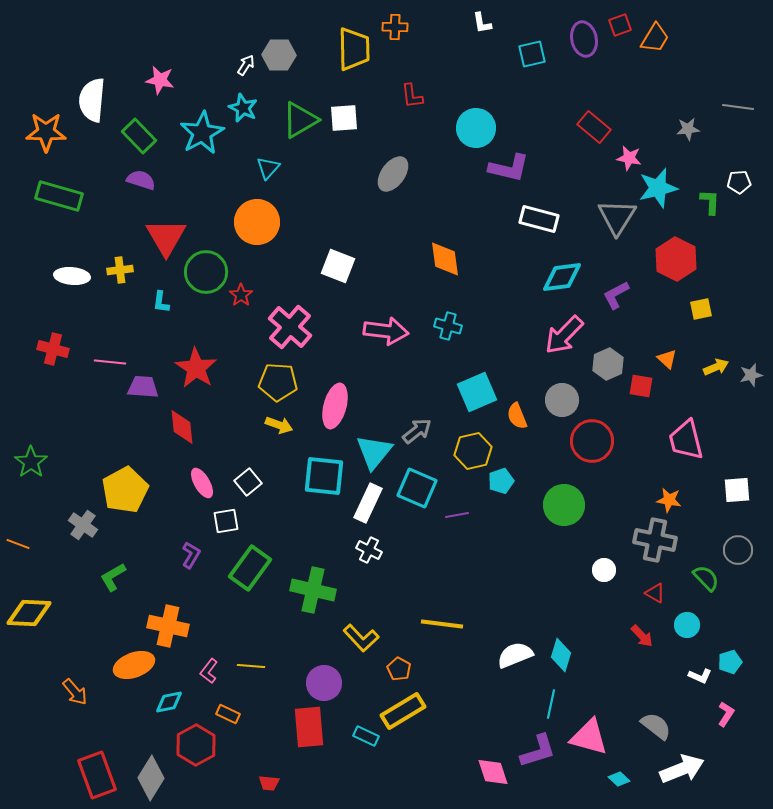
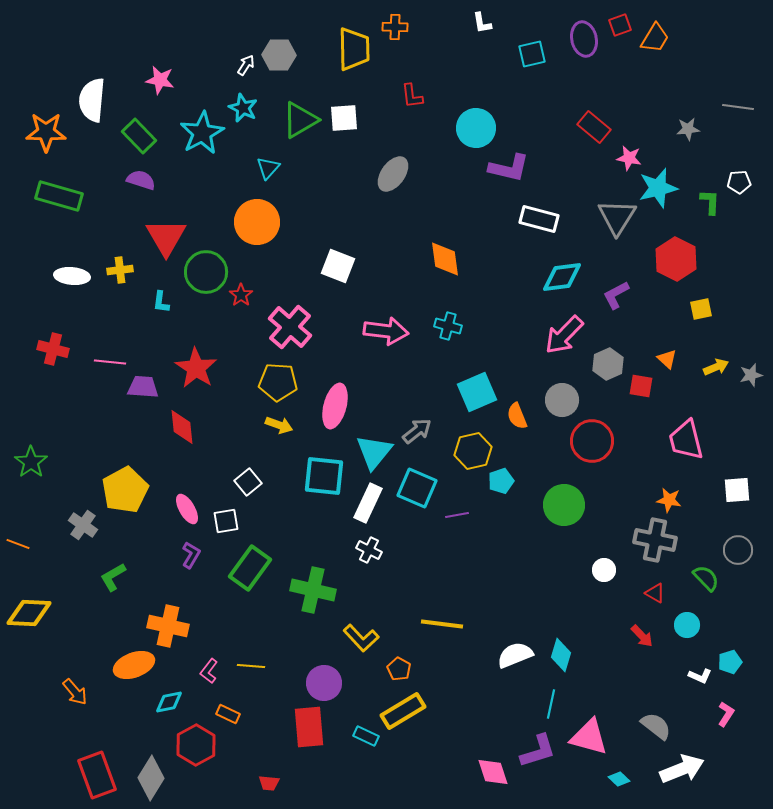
pink ellipse at (202, 483): moved 15 px left, 26 px down
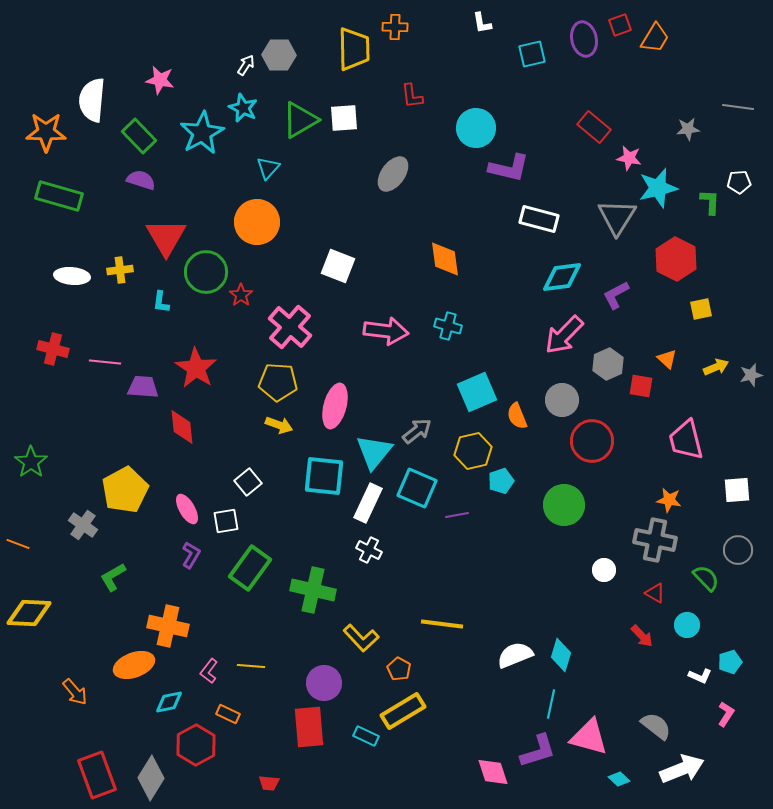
pink line at (110, 362): moved 5 px left
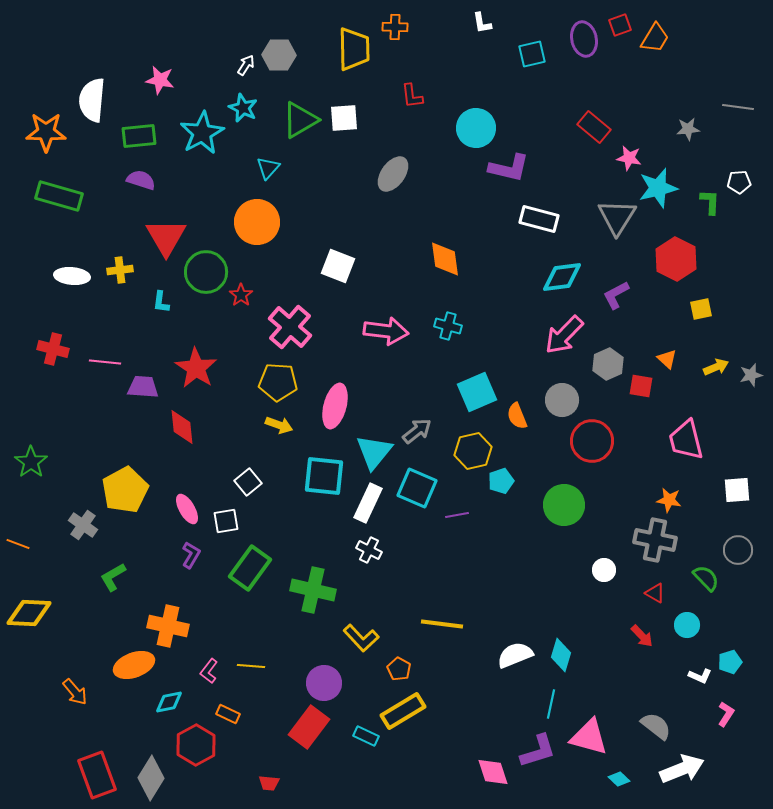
green rectangle at (139, 136): rotated 52 degrees counterclockwise
red rectangle at (309, 727): rotated 42 degrees clockwise
